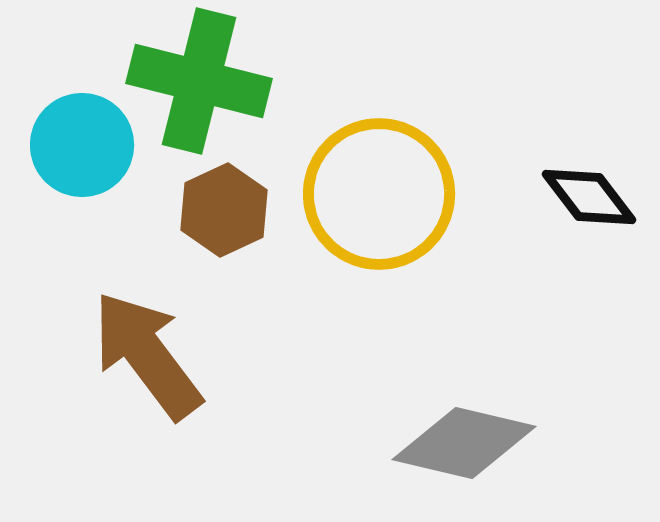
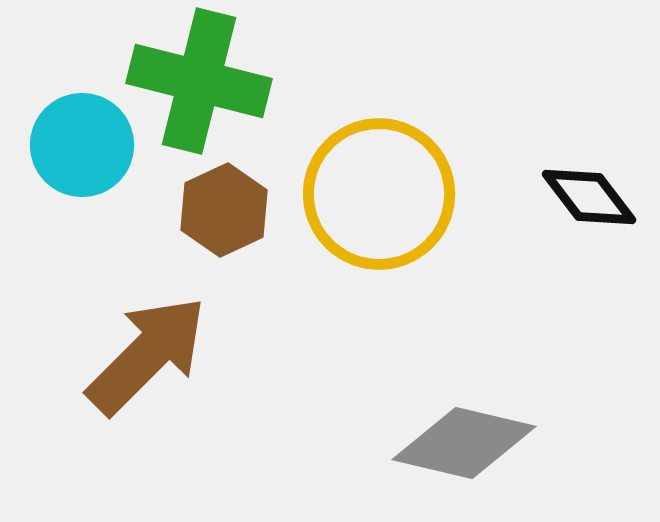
brown arrow: rotated 82 degrees clockwise
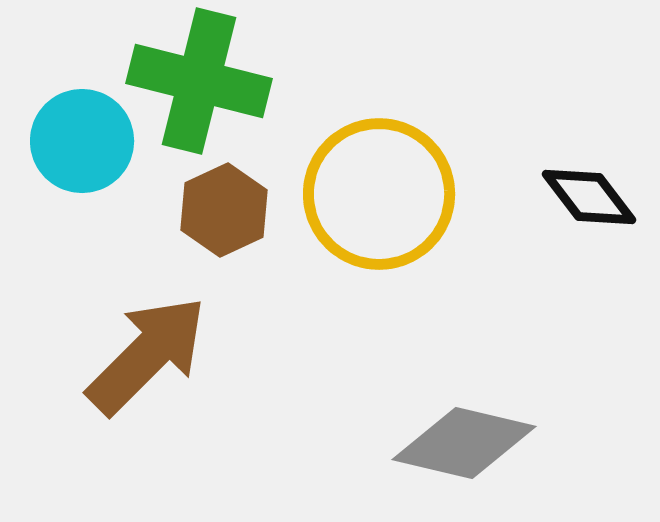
cyan circle: moved 4 px up
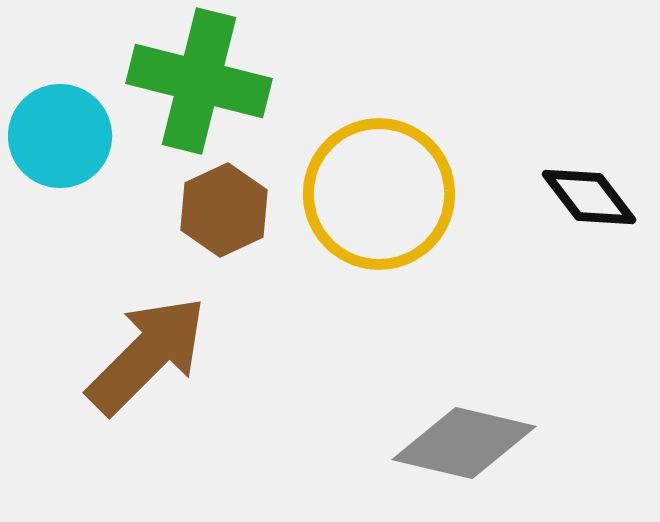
cyan circle: moved 22 px left, 5 px up
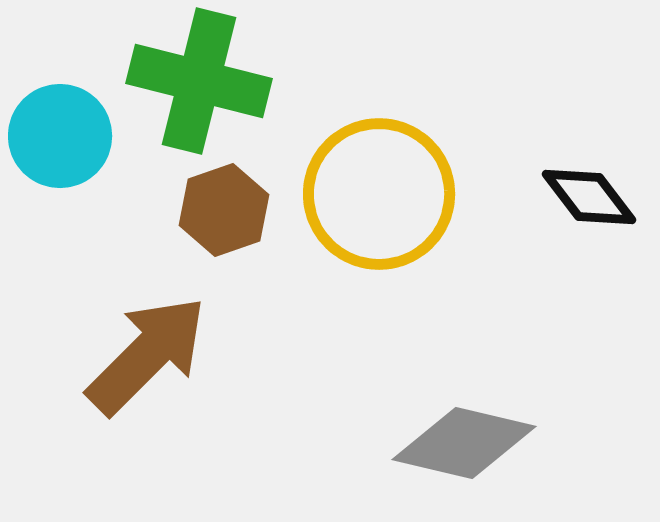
brown hexagon: rotated 6 degrees clockwise
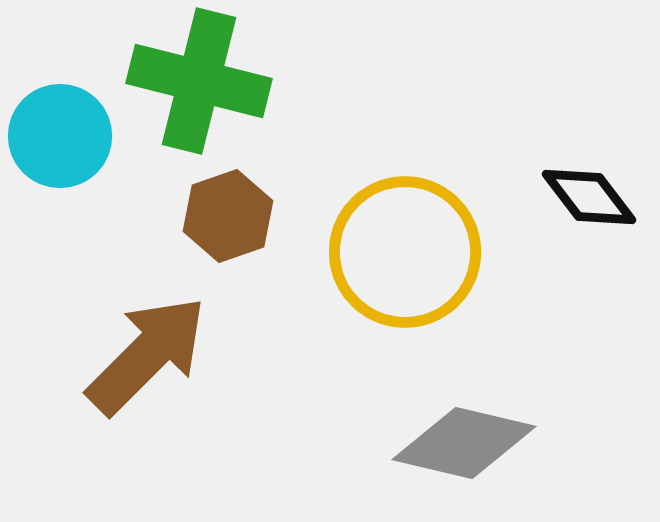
yellow circle: moved 26 px right, 58 px down
brown hexagon: moved 4 px right, 6 px down
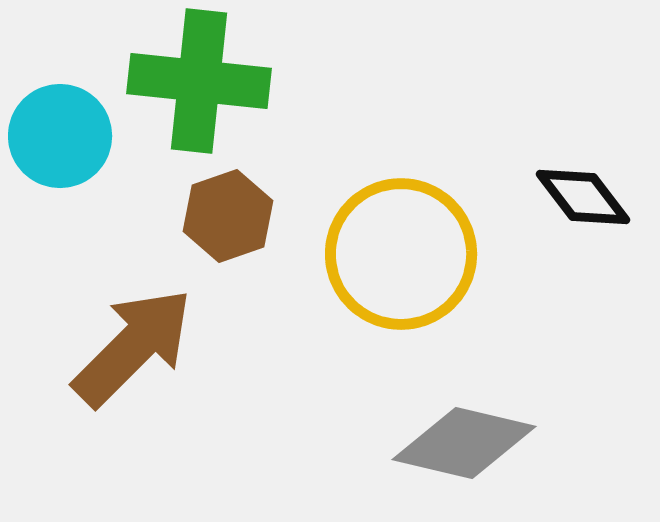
green cross: rotated 8 degrees counterclockwise
black diamond: moved 6 px left
yellow circle: moved 4 px left, 2 px down
brown arrow: moved 14 px left, 8 px up
